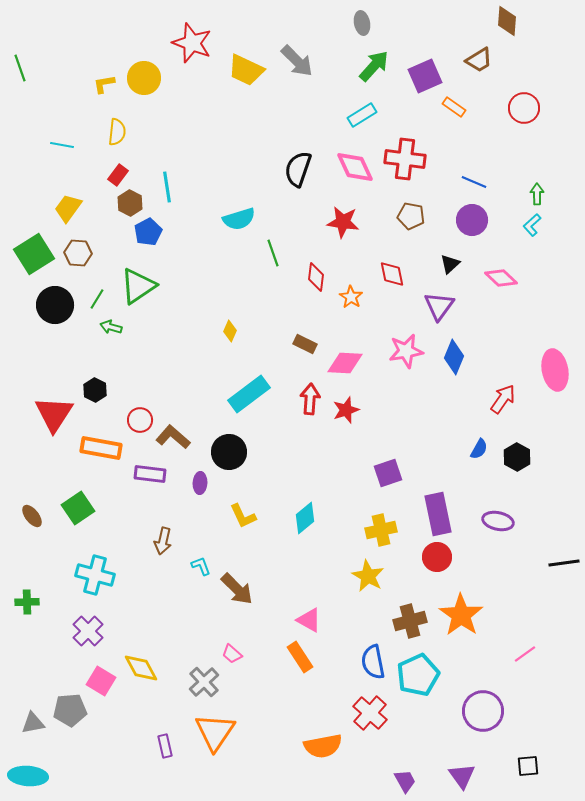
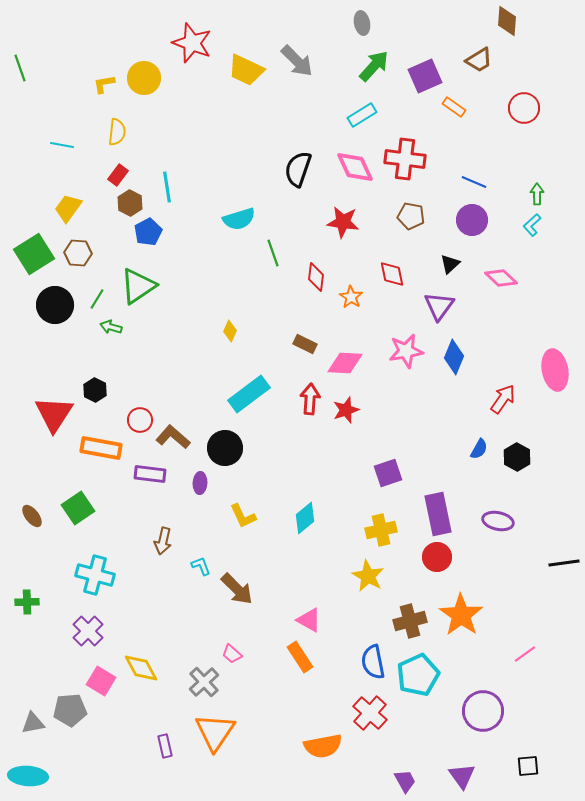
black circle at (229, 452): moved 4 px left, 4 px up
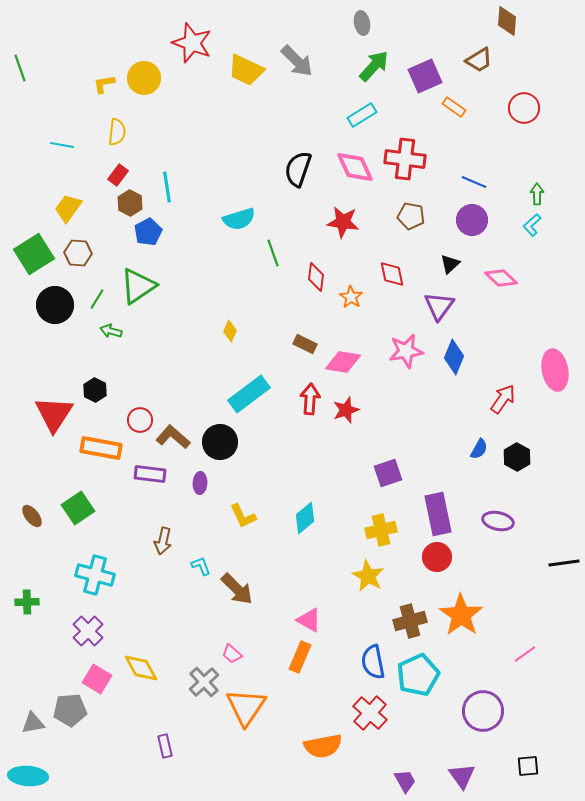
green arrow at (111, 327): moved 4 px down
pink diamond at (345, 363): moved 2 px left, 1 px up; rotated 6 degrees clockwise
black circle at (225, 448): moved 5 px left, 6 px up
orange rectangle at (300, 657): rotated 56 degrees clockwise
pink square at (101, 681): moved 4 px left, 2 px up
orange triangle at (215, 732): moved 31 px right, 25 px up
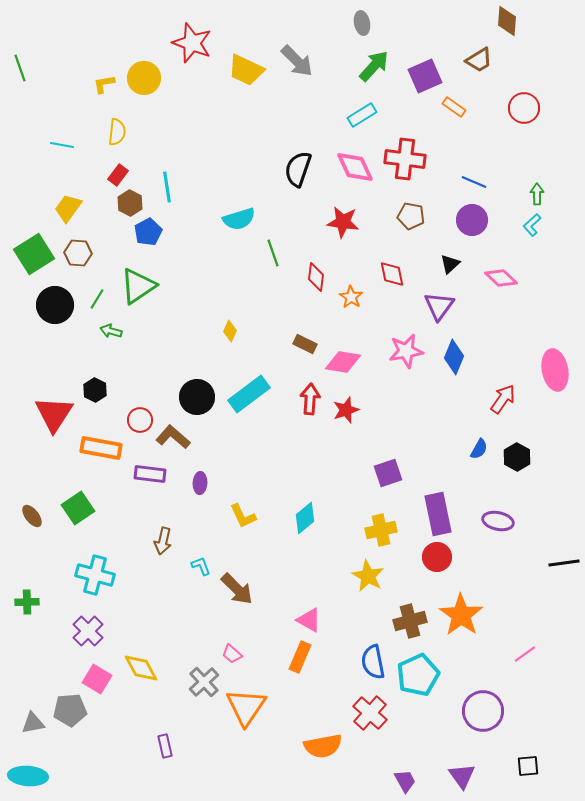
black circle at (220, 442): moved 23 px left, 45 px up
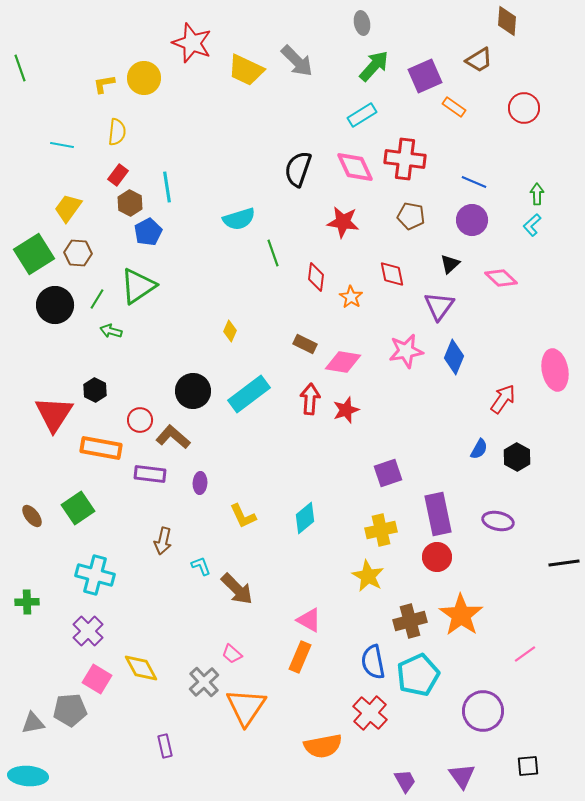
black circle at (197, 397): moved 4 px left, 6 px up
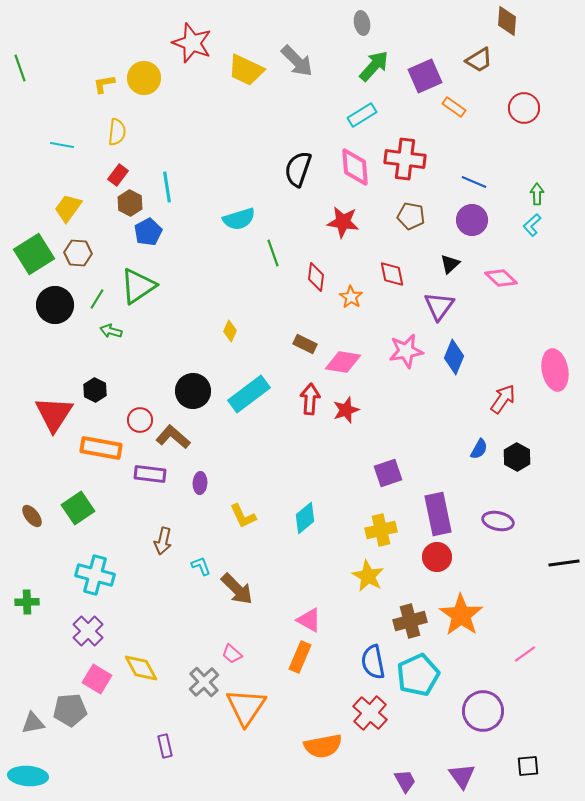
pink diamond at (355, 167): rotated 21 degrees clockwise
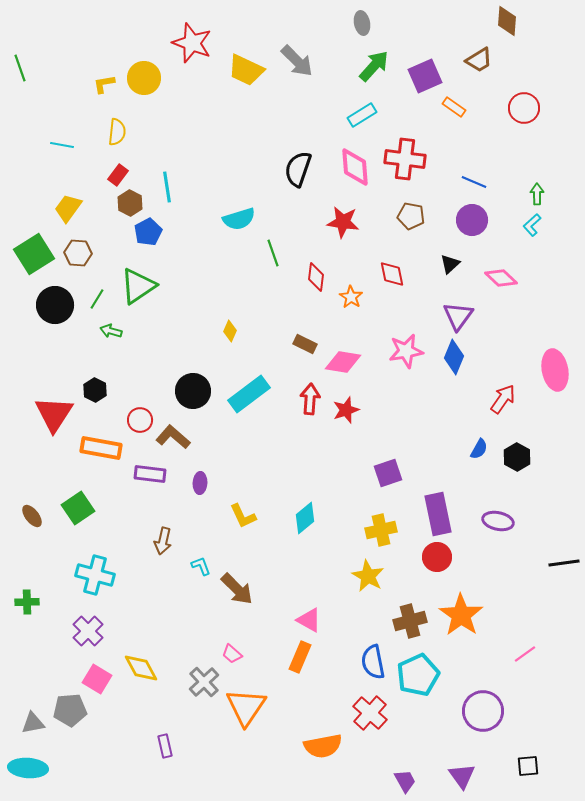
purple triangle at (439, 306): moved 19 px right, 10 px down
cyan ellipse at (28, 776): moved 8 px up
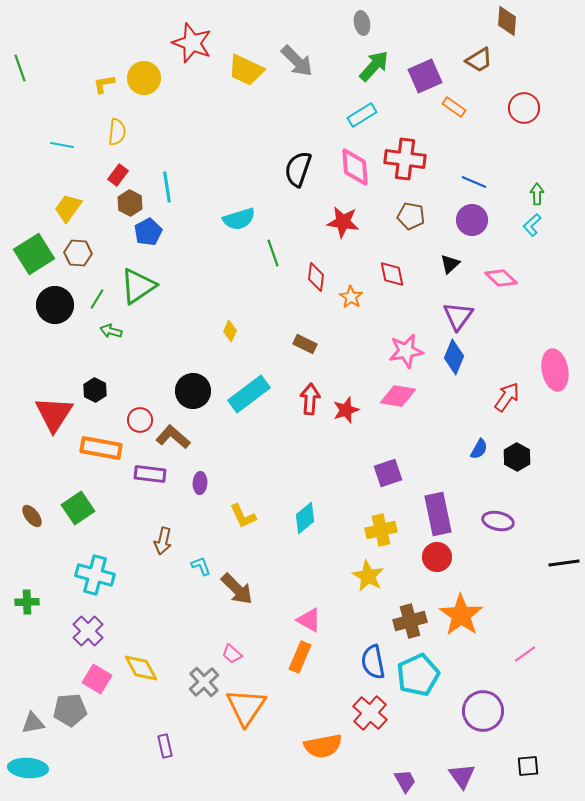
pink diamond at (343, 362): moved 55 px right, 34 px down
red arrow at (503, 399): moved 4 px right, 2 px up
